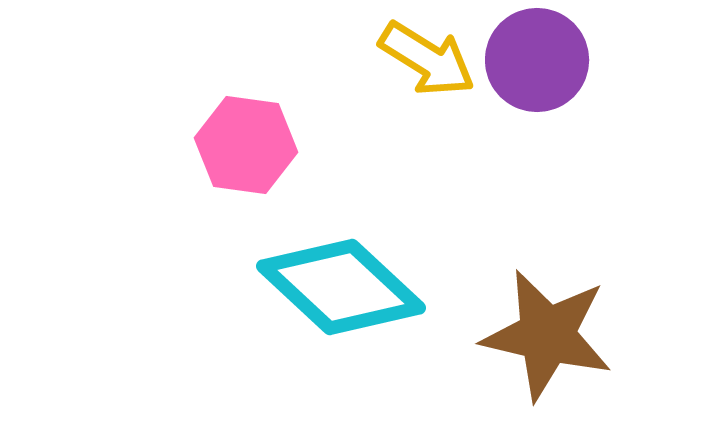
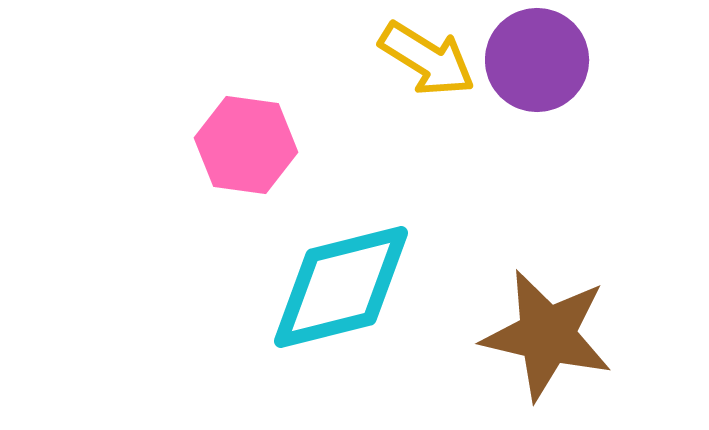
cyan diamond: rotated 57 degrees counterclockwise
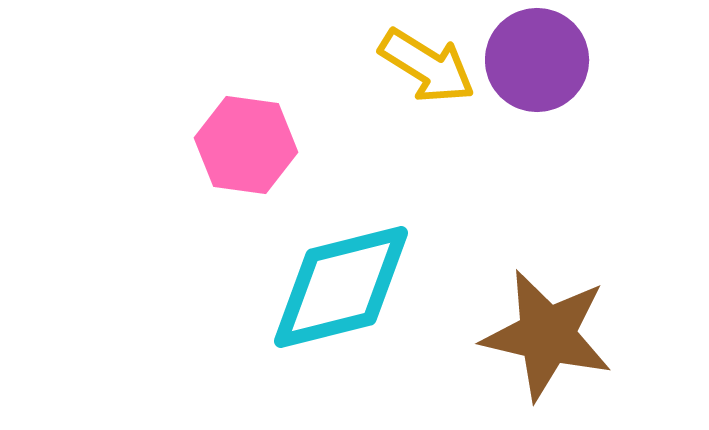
yellow arrow: moved 7 px down
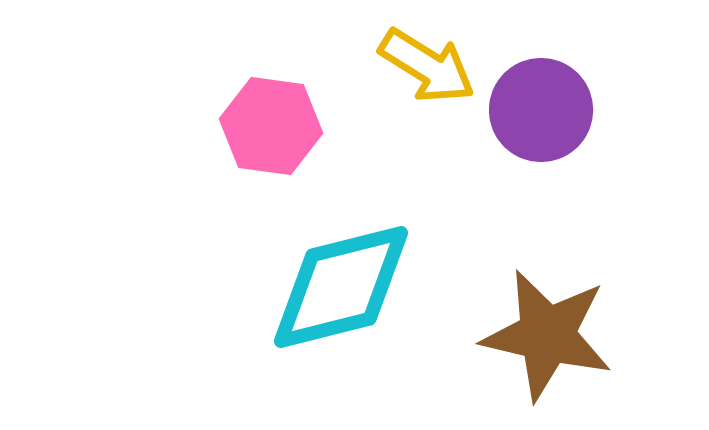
purple circle: moved 4 px right, 50 px down
pink hexagon: moved 25 px right, 19 px up
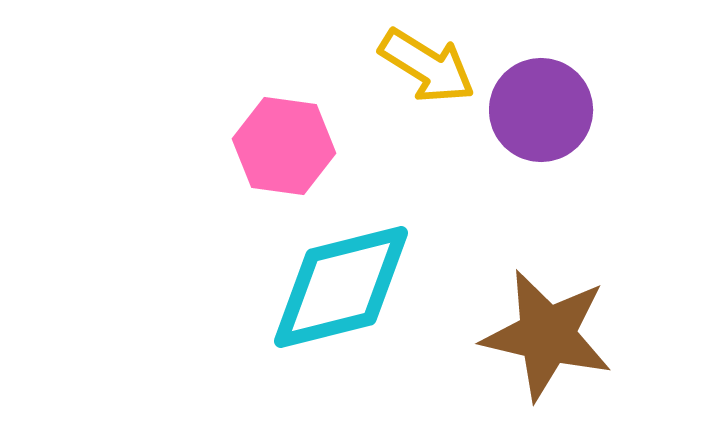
pink hexagon: moved 13 px right, 20 px down
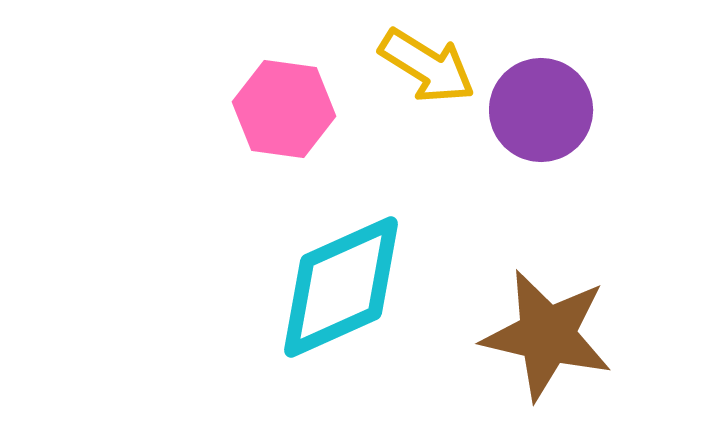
pink hexagon: moved 37 px up
cyan diamond: rotated 10 degrees counterclockwise
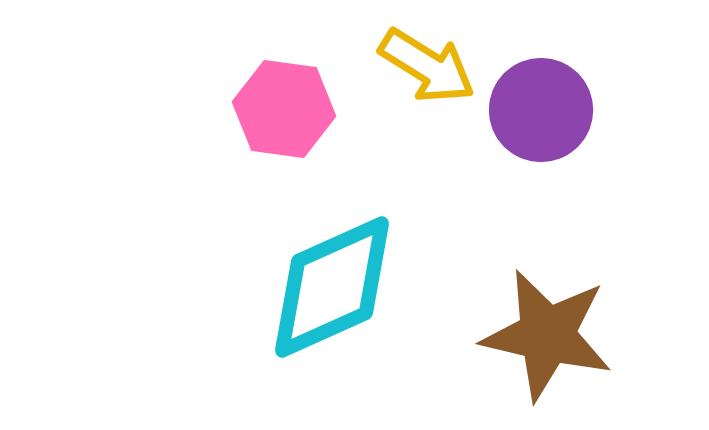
cyan diamond: moved 9 px left
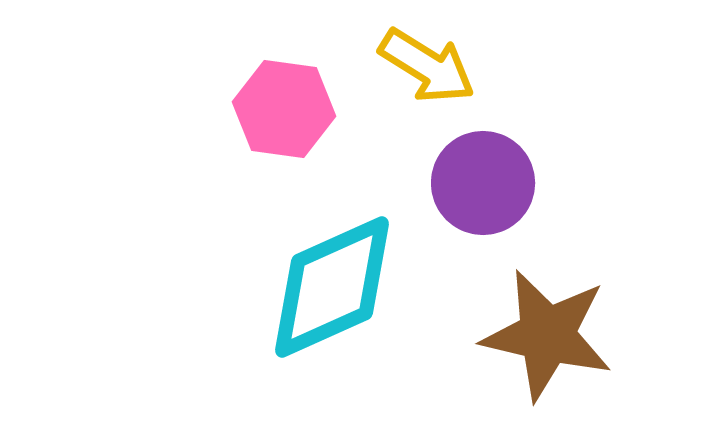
purple circle: moved 58 px left, 73 px down
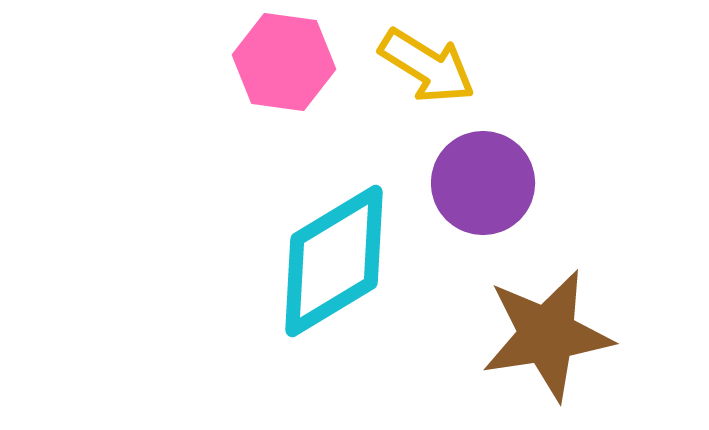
pink hexagon: moved 47 px up
cyan diamond: moved 2 px right, 26 px up; rotated 7 degrees counterclockwise
brown star: rotated 22 degrees counterclockwise
